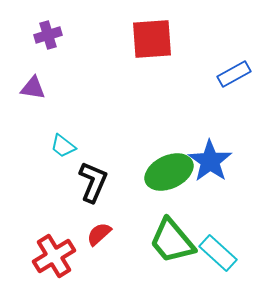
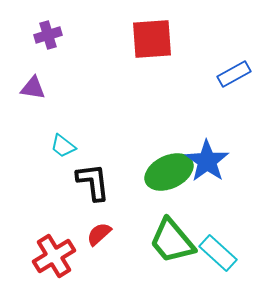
blue star: moved 3 px left
black L-shape: rotated 30 degrees counterclockwise
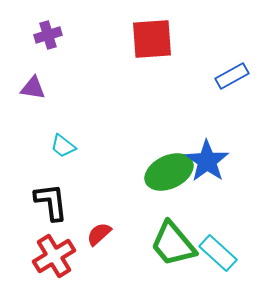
blue rectangle: moved 2 px left, 2 px down
black L-shape: moved 42 px left, 20 px down
green trapezoid: moved 1 px right, 3 px down
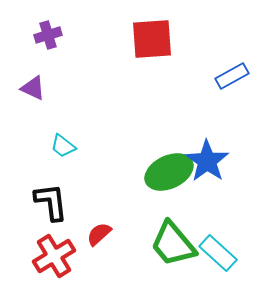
purple triangle: rotated 16 degrees clockwise
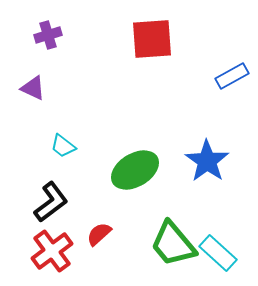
green ellipse: moved 34 px left, 2 px up; rotated 6 degrees counterclockwise
black L-shape: rotated 60 degrees clockwise
red cross: moved 2 px left, 5 px up; rotated 6 degrees counterclockwise
